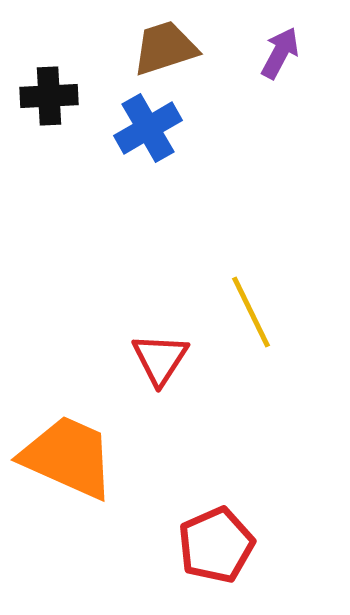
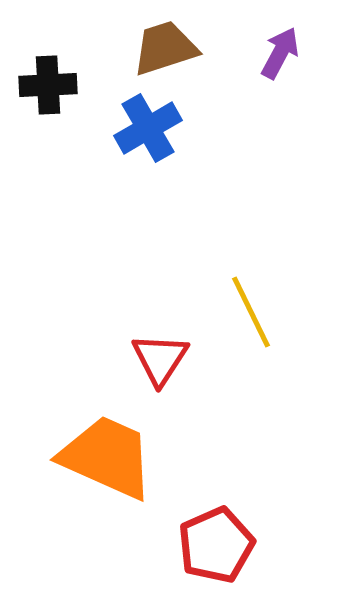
black cross: moved 1 px left, 11 px up
orange trapezoid: moved 39 px right
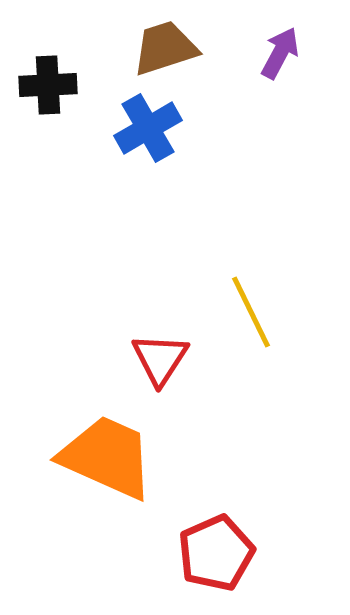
red pentagon: moved 8 px down
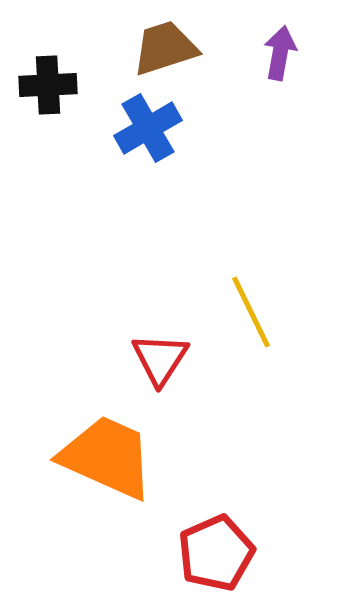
purple arrow: rotated 18 degrees counterclockwise
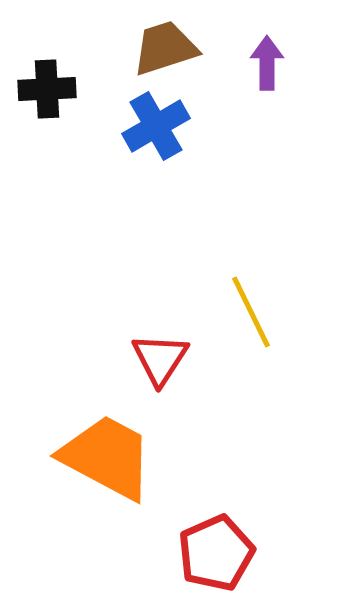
purple arrow: moved 13 px left, 10 px down; rotated 10 degrees counterclockwise
black cross: moved 1 px left, 4 px down
blue cross: moved 8 px right, 2 px up
orange trapezoid: rotated 4 degrees clockwise
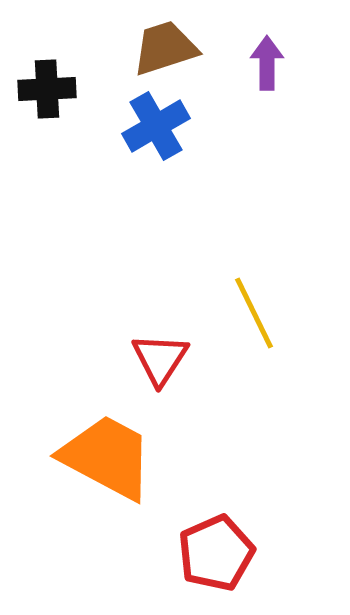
yellow line: moved 3 px right, 1 px down
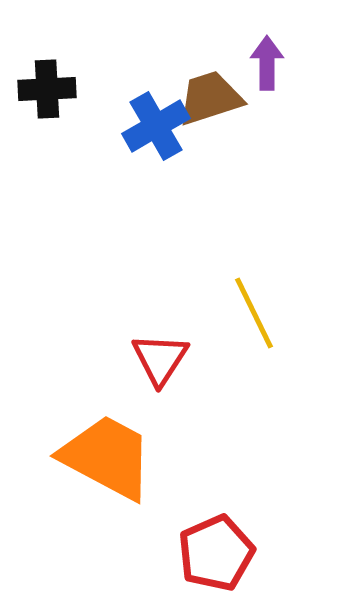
brown trapezoid: moved 45 px right, 50 px down
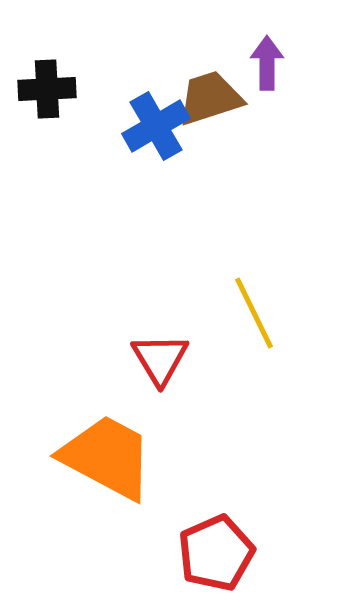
red triangle: rotated 4 degrees counterclockwise
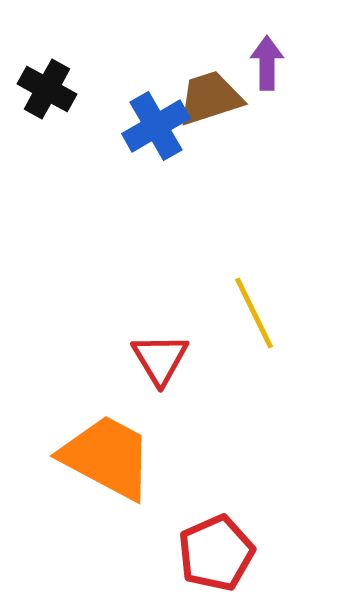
black cross: rotated 32 degrees clockwise
